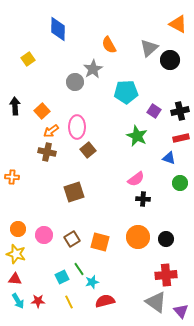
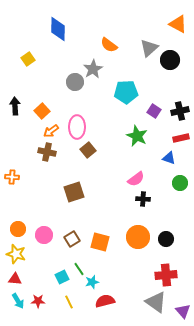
orange semicircle at (109, 45): rotated 24 degrees counterclockwise
purple triangle at (181, 311): moved 2 px right
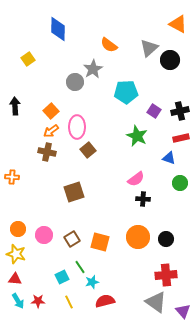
orange square at (42, 111): moved 9 px right
green line at (79, 269): moved 1 px right, 2 px up
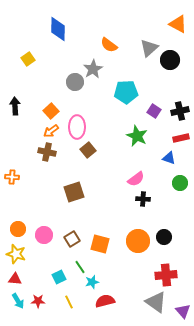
orange circle at (138, 237): moved 4 px down
black circle at (166, 239): moved 2 px left, 2 px up
orange square at (100, 242): moved 2 px down
cyan square at (62, 277): moved 3 px left
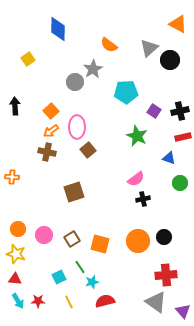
red rectangle at (181, 138): moved 2 px right, 1 px up
black cross at (143, 199): rotated 16 degrees counterclockwise
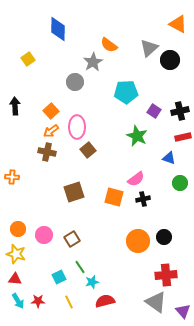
gray star at (93, 69): moved 7 px up
orange square at (100, 244): moved 14 px right, 47 px up
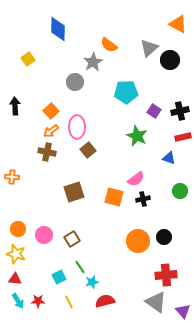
green circle at (180, 183): moved 8 px down
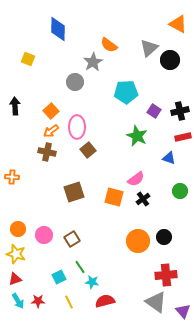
yellow square at (28, 59): rotated 32 degrees counterclockwise
black cross at (143, 199): rotated 24 degrees counterclockwise
red triangle at (15, 279): rotated 24 degrees counterclockwise
cyan star at (92, 282): rotated 24 degrees clockwise
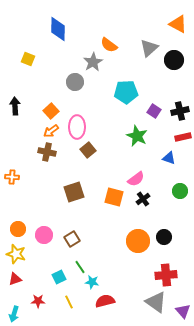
black circle at (170, 60): moved 4 px right
cyan arrow at (18, 301): moved 4 px left, 13 px down; rotated 49 degrees clockwise
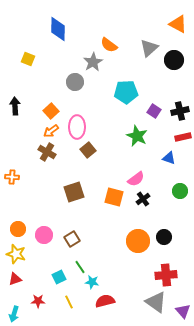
brown cross at (47, 152): rotated 18 degrees clockwise
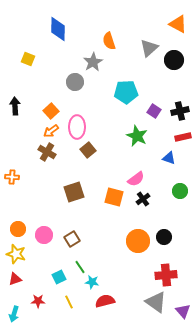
orange semicircle at (109, 45): moved 4 px up; rotated 36 degrees clockwise
